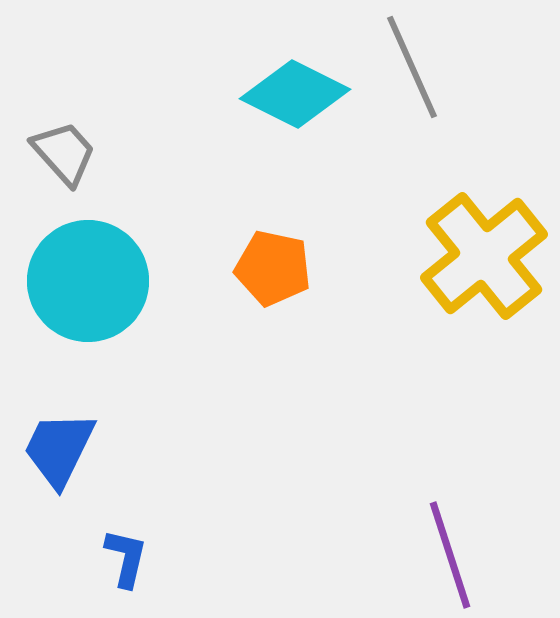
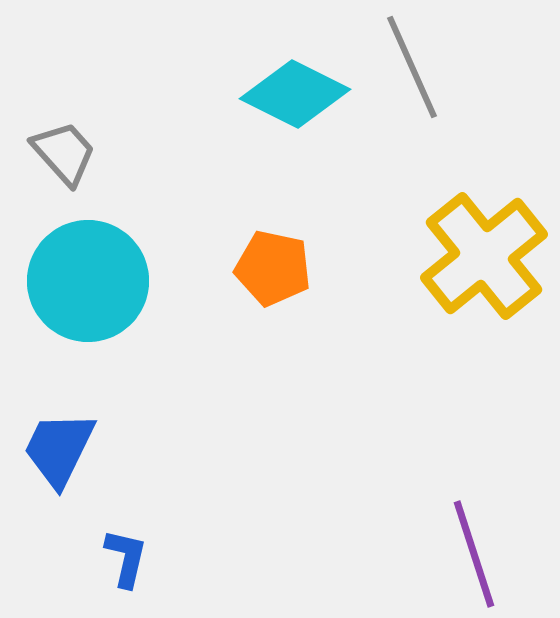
purple line: moved 24 px right, 1 px up
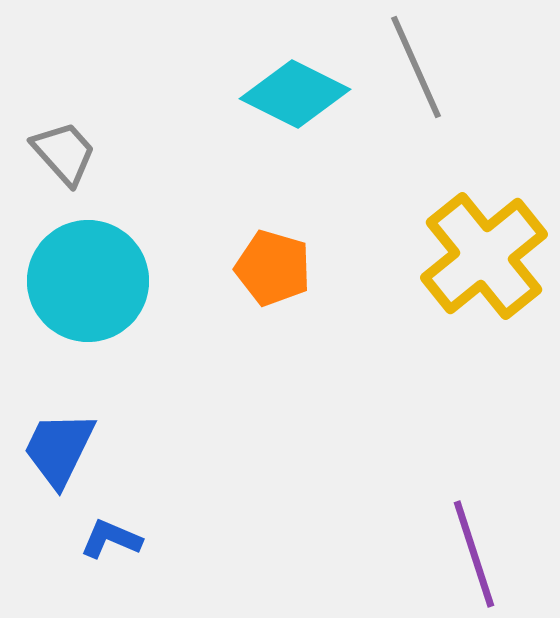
gray line: moved 4 px right
orange pentagon: rotated 4 degrees clockwise
blue L-shape: moved 15 px left, 19 px up; rotated 80 degrees counterclockwise
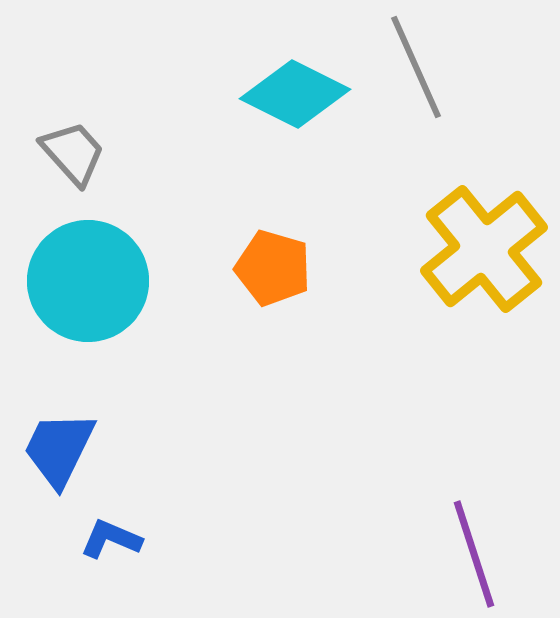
gray trapezoid: moved 9 px right
yellow cross: moved 7 px up
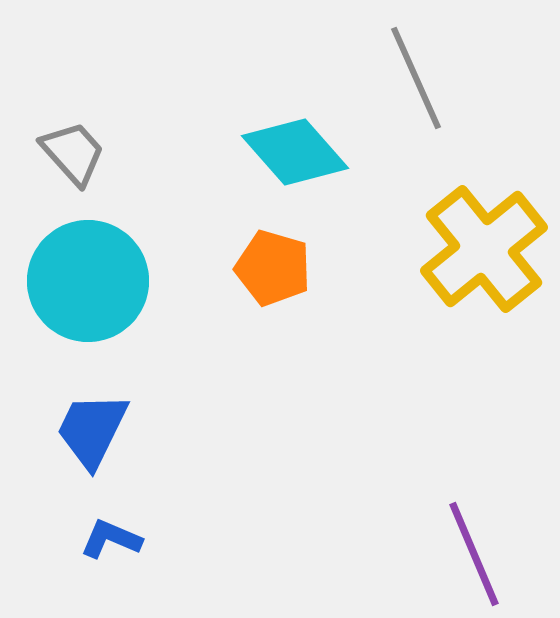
gray line: moved 11 px down
cyan diamond: moved 58 px down; rotated 22 degrees clockwise
blue trapezoid: moved 33 px right, 19 px up
purple line: rotated 5 degrees counterclockwise
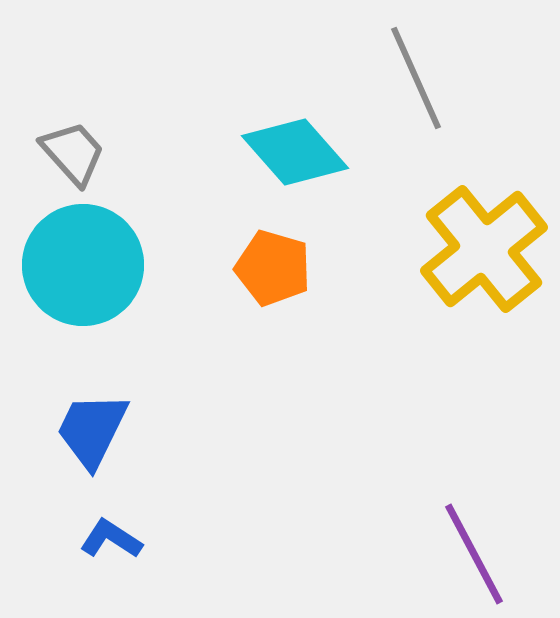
cyan circle: moved 5 px left, 16 px up
blue L-shape: rotated 10 degrees clockwise
purple line: rotated 5 degrees counterclockwise
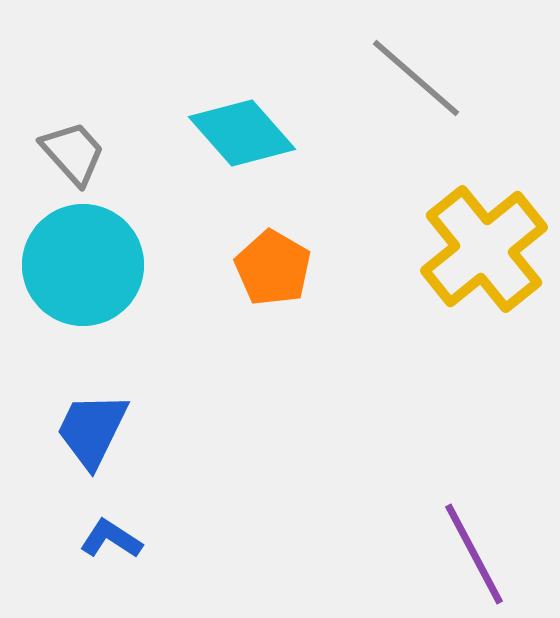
gray line: rotated 25 degrees counterclockwise
cyan diamond: moved 53 px left, 19 px up
orange pentagon: rotated 14 degrees clockwise
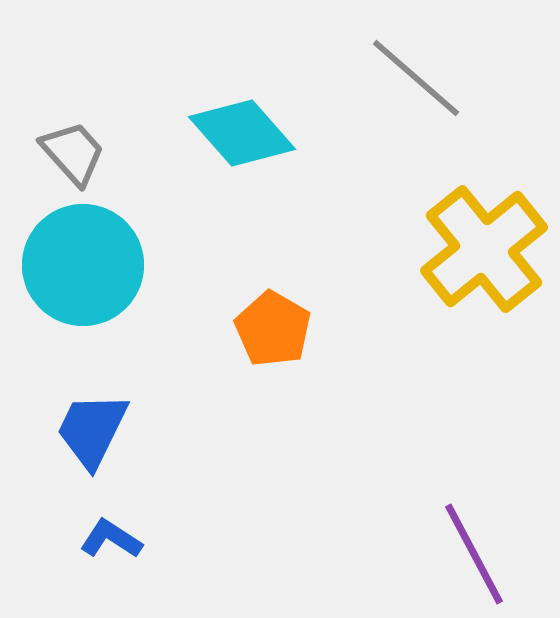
orange pentagon: moved 61 px down
